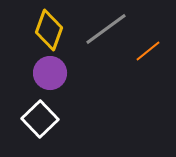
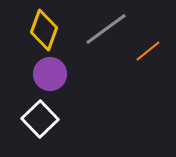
yellow diamond: moved 5 px left
purple circle: moved 1 px down
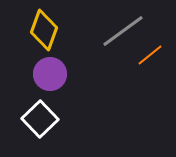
gray line: moved 17 px right, 2 px down
orange line: moved 2 px right, 4 px down
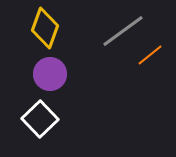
yellow diamond: moved 1 px right, 2 px up
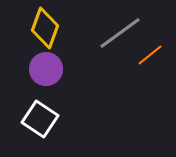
gray line: moved 3 px left, 2 px down
purple circle: moved 4 px left, 5 px up
white square: rotated 12 degrees counterclockwise
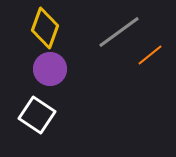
gray line: moved 1 px left, 1 px up
purple circle: moved 4 px right
white square: moved 3 px left, 4 px up
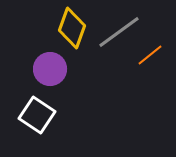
yellow diamond: moved 27 px right
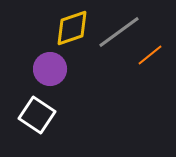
yellow diamond: rotated 51 degrees clockwise
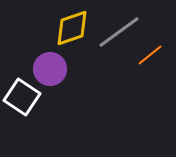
white square: moved 15 px left, 18 px up
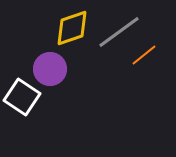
orange line: moved 6 px left
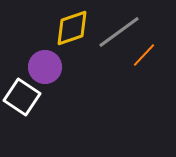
orange line: rotated 8 degrees counterclockwise
purple circle: moved 5 px left, 2 px up
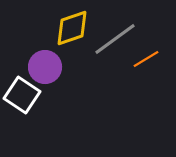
gray line: moved 4 px left, 7 px down
orange line: moved 2 px right, 4 px down; rotated 16 degrees clockwise
white square: moved 2 px up
